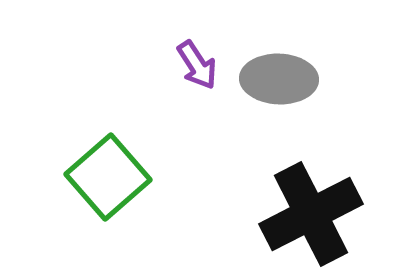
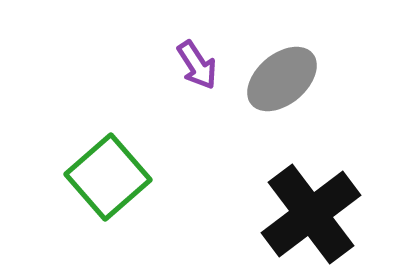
gray ellipse: moved 3 px right; rotated 42 degrees counterclockwise
black cross: rotated 10 degrees counterclockwise
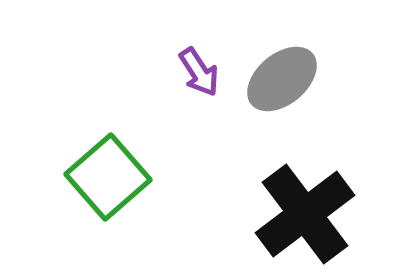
purple arrow: moved 2 px right, 7 px down
black cross: moved 6 px left
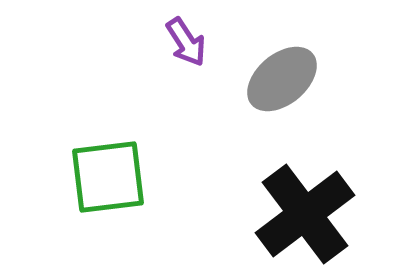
purple arrow: moved 13 px left, 30 px up
green square: rotated 34 degrees clockwise
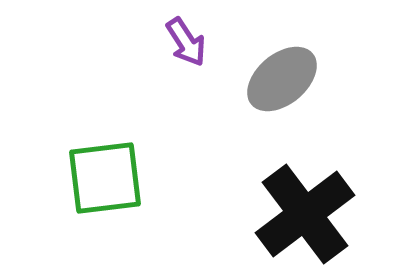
green square: moved 3 px left, 1 px down
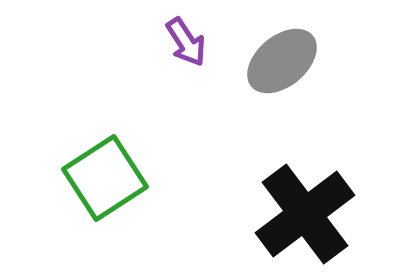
gray ellipse: moved 18 px up
green square: rotated 26 degrees counterclockwise
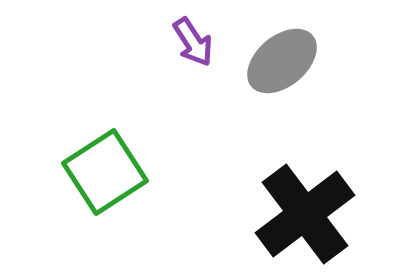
purple arrow: moved 7 px right
green square: moved 6 px up
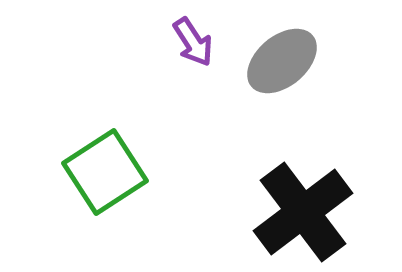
black cross: moved 2 px left, 2 px up
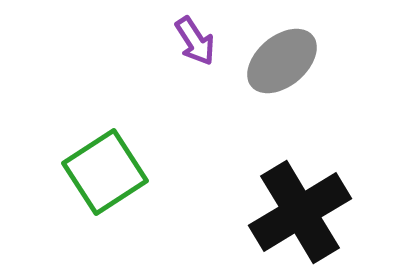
purple arrow: moved 2 px right, 1 px up
black cross: moved 3 px left; rotated 6 degrees clockwise
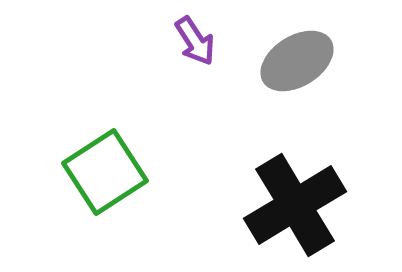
gray ellipse: moved 15 px right; rotated 8 degrees clockwise
black cross: moved 5 px left, 7 px up
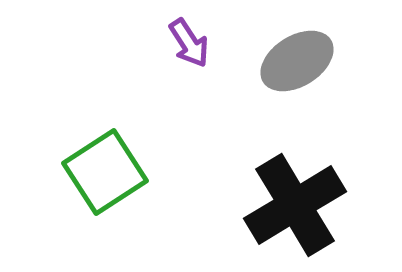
purple arrow: moved 6 px left, 2 px down
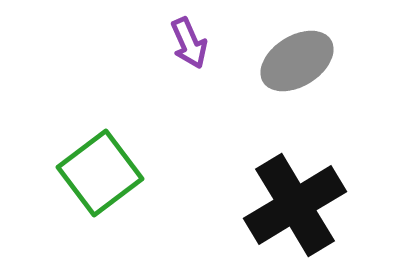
purple arrow: rotated 9 degrees clockwise
green square: moved 5 px left, 1 px down; rotated 4 degrees counterclockwise
